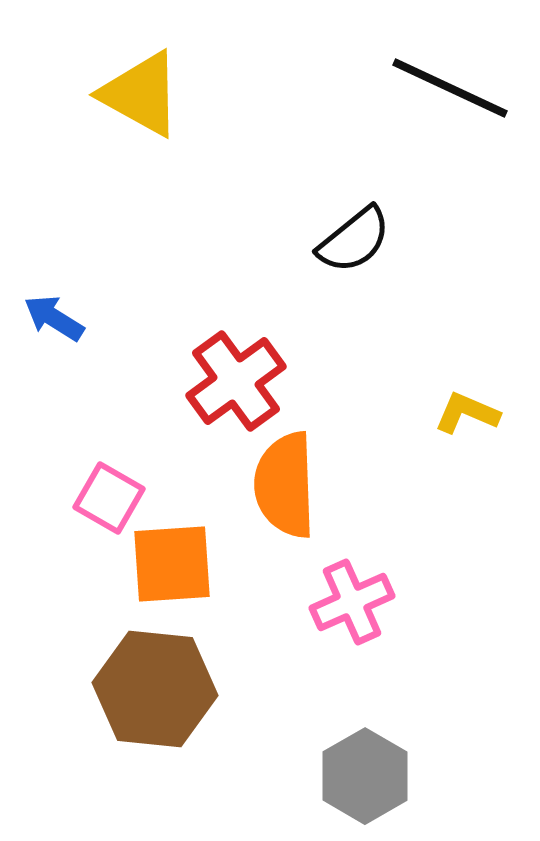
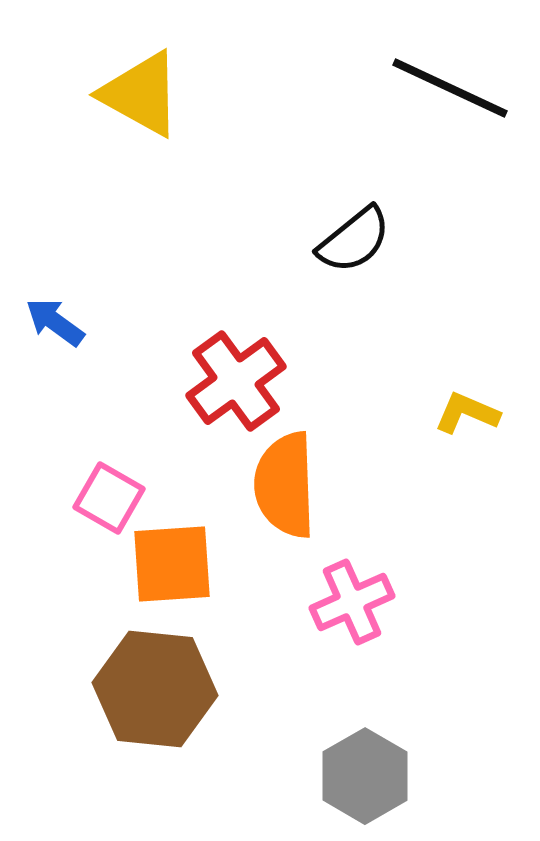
blue arrow: moved 1 px right, 4 px down; rotated 4 degrees clockwise
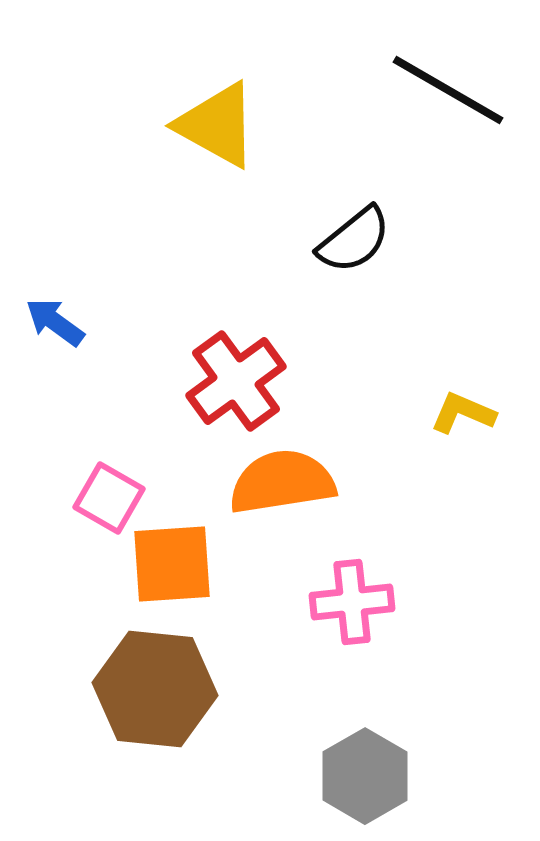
black line: moved 2 px left, 2 px down; rotated 5 degrees clockwise
yellow triangle: moved 76 px right, 31 px down
yellow L-shape: moved 4 px left
orange semicircle: moved 3 px left, 3 px up; rotated 83 degrees clockwise
pink cross: rotated 18 degrees clockwise
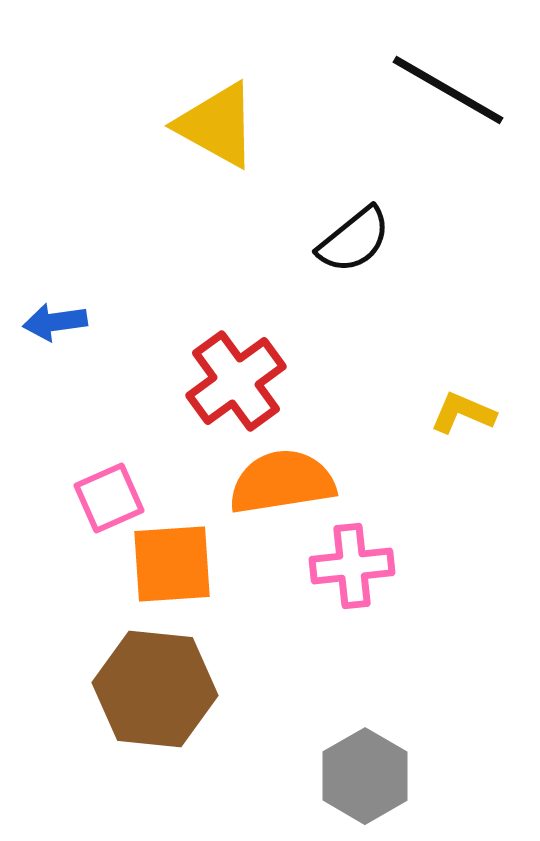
blue arrow: rotated 44 degrees counterclockwise
pink square: rotated 36 degrees clockwise
pink cross: moved 36 px up
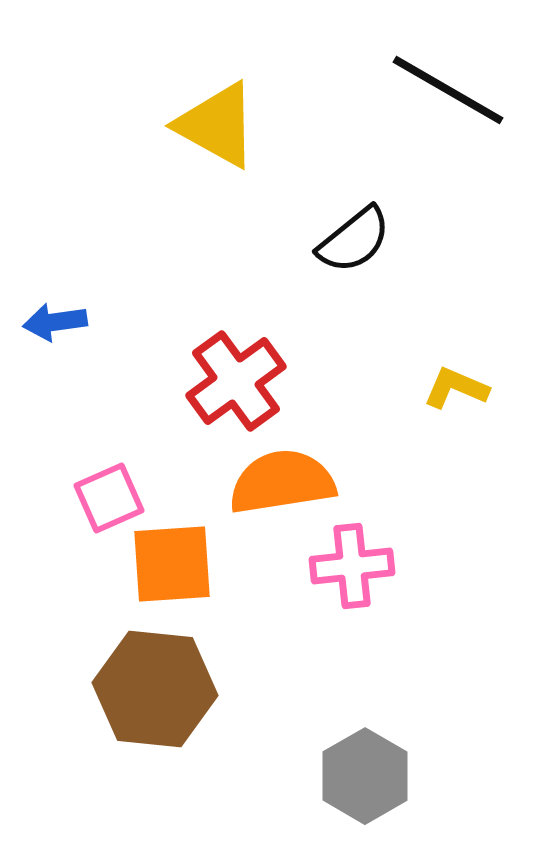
yellow L-shape: moved 7 px left, 25 px up
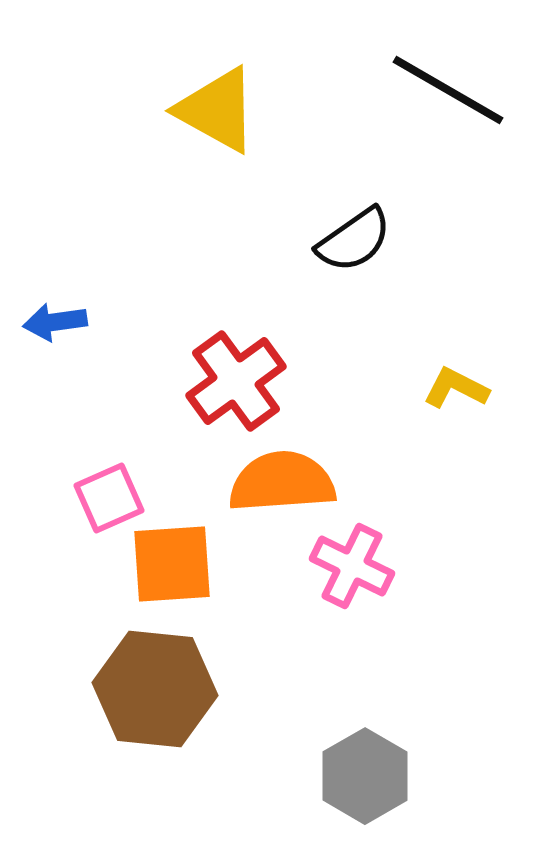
yellow triangle: moved 15 px up
black semicircle: rotated 4 degrees clockwise
yellow L-shape: rotated 4 degrees clockwise
orange semicircle: rotated 5 degrees clockwise
pink cross: rotated 32 degrees clockwise
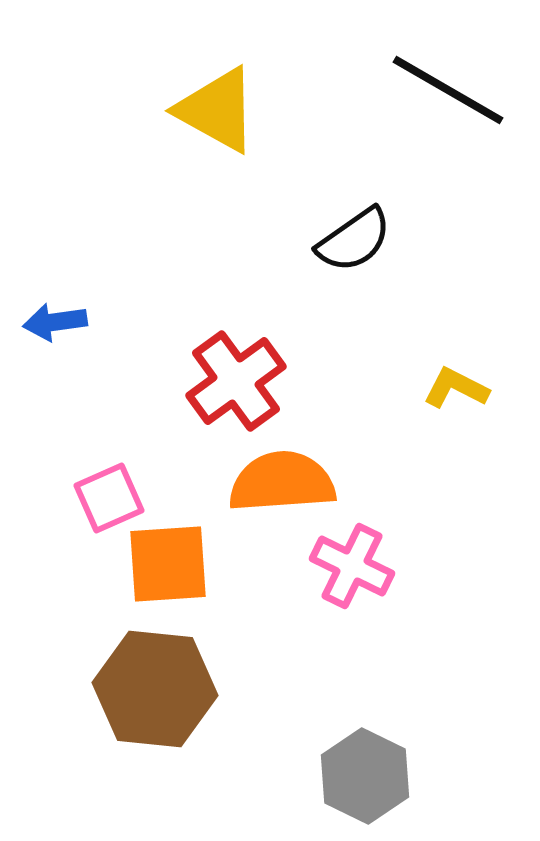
orange square: moved 4 px left
gray hexagon: rotated 4 degrees counterclockwise
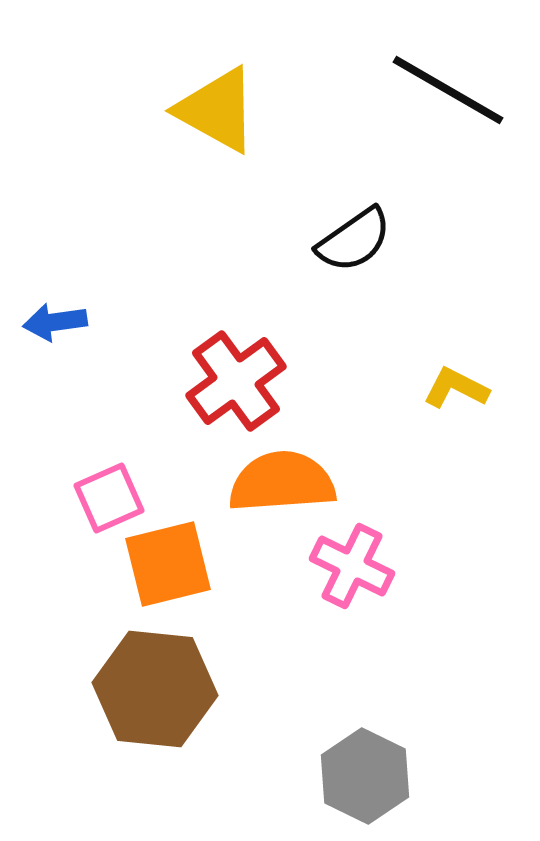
orange square: rotated 10 degrees counterclockwise
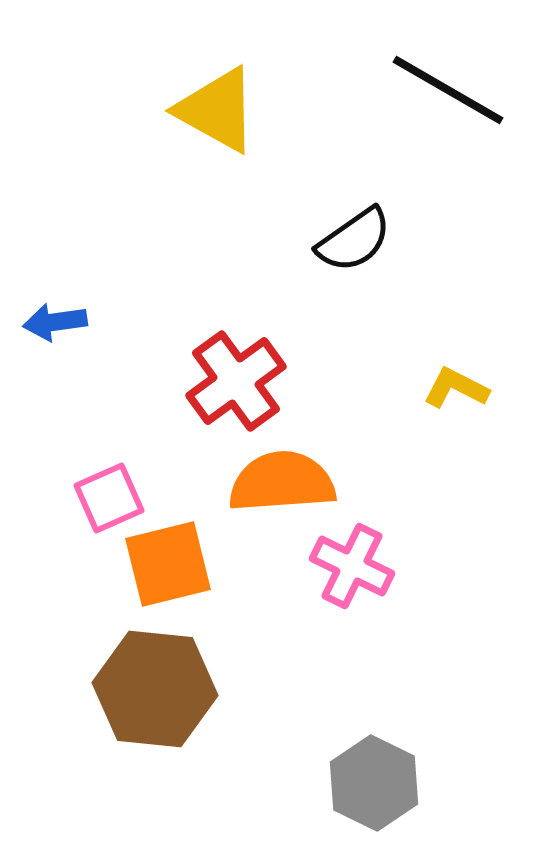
gray hexagon: moved 9 px right, 7 px down
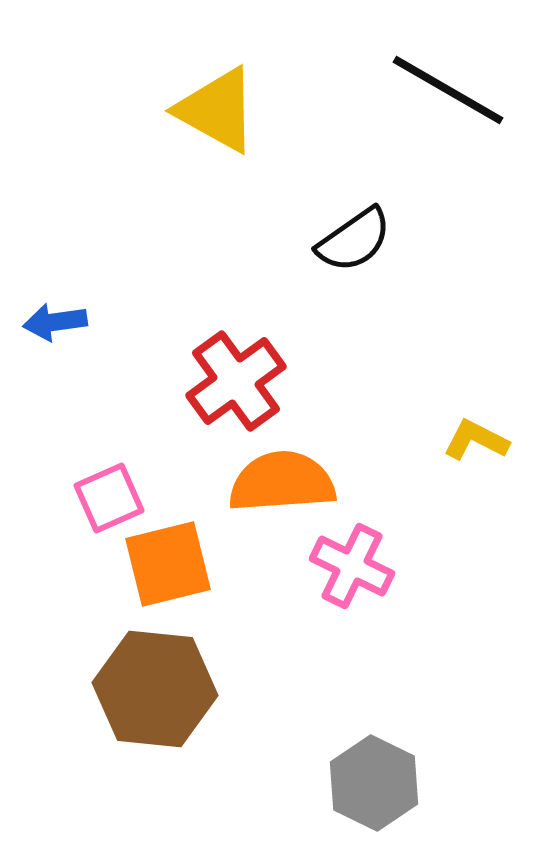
yellow L-shape: moved 20 px right, 52 px down
